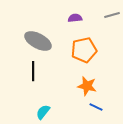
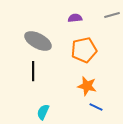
cyan semicircle: rotated 14 degrees counterclockwise
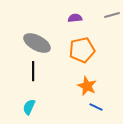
gray ellipse: moved 1 px left, 2 px down
orange pentagon: moved 2 px left
orange star: rotated 12 degrees clockwise
cyan semicircle: moved 14 px left, 5 px up
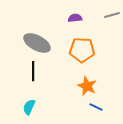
orange pentagon: rotated 15 degrees clockwise
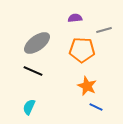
gray line: moved 8 px left, 15 px down
gray ellipse: rotated 64 degrees counterclockwise
black line: rotated 66 degrees counterclockwise
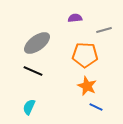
orange pentagon: moved 3 px right, 5 px down
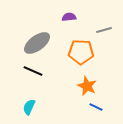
purple semicircle: moved 6 px left, 1 px up
orange pentagon: moved 4 px left, 3 px up
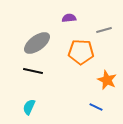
purple semicircle: moved 1 px down
black line: rotated 12 degrees counterclockwise
orange star: moved 20 px right, 6 px up
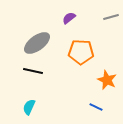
purple semicircle: rotated 32 degrees counterclockwise
gray line: moved 7 px right, 13 px up
